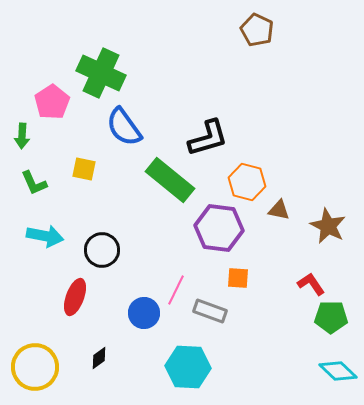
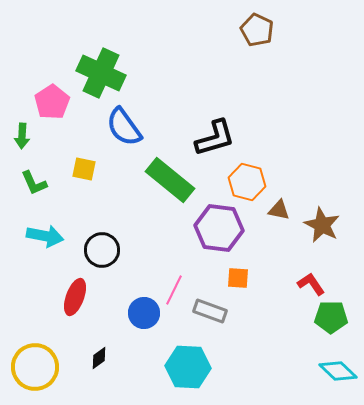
black L-shape: moved 7 px right
brown star: moved 6 px left, 1 px up
pink line: moved 2 px left
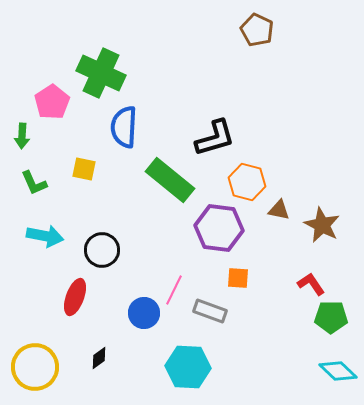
blue semicircle: rotated 39 degrees clockwise
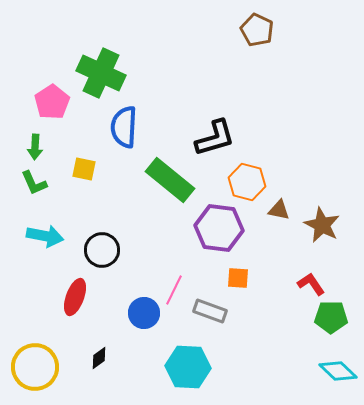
green arrow: moved 13 px right, 11 px down
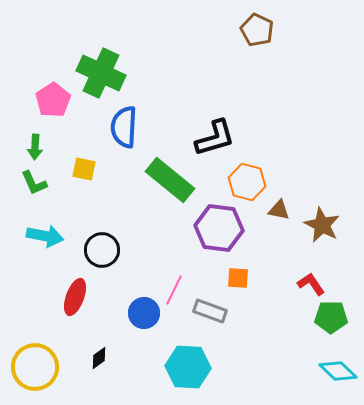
pink pentagon: moved 1 px right, 2 px up
